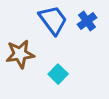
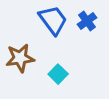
brown star: moved 4 px down
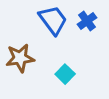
cyan square: moved 7 px right
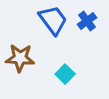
brown star: rotated 12 degrees clockwise
